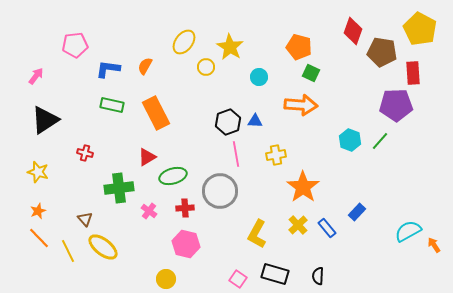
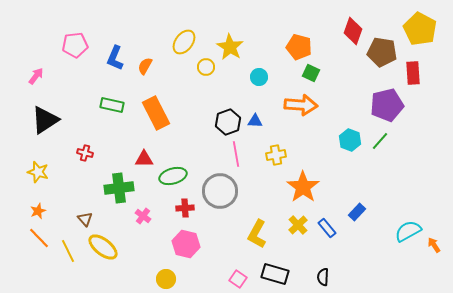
blue L-shape at (108, 69): moved 7 px right, 11 px up; rotated 75 degrees counterclockwise
purple pentagon at (396, 105): moved 9 px left; rotated 12 degrees counterclockwise
red triangle at (147, 157): moved 3 px left, 2 px down; rotated 30 degrees clockwise
pink cross at (149, 211): moved 6 px left, 5 px down
black semicircle at (318, 276): moved 5 px right, 1 px down
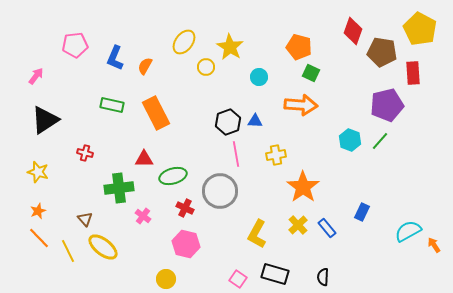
red cross at (185, 208): rotated 30 degrees clockwise
blue rectangle at (357, 212): moved 5 px right; rotated 18 degrees counterclockwise
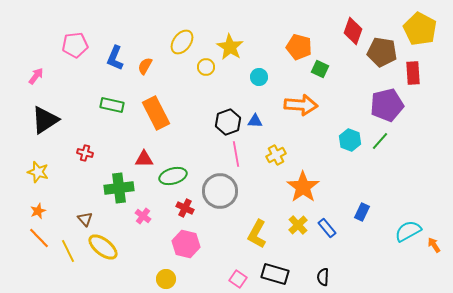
yellow ellipse at (184, 42): moved 2 px left
green square at (311, 73): moved 9 px right, 4 px up
yellow cross at (276, 155): rotated 18 degrees counterclockwise
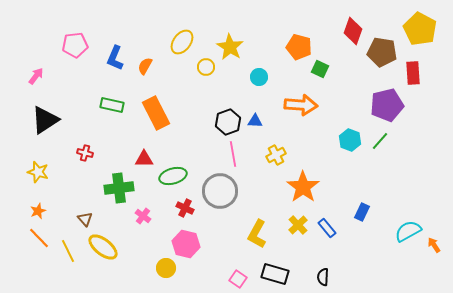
pink line at (236, 154): moved 3 px left
yellow circle at (166, 279): moved 11 px up
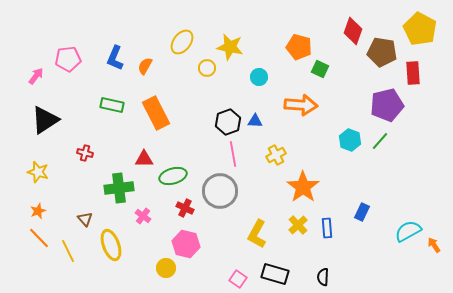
pink pentagon at (75, 45): moved 7 px left, 14 px down
yellow star at (230, 47): rotated 20 degrees counterclockwise
yellow circle at (206, 67): moved 1 px right, 1 px down
blue rectangle at (327, 228): rotated 36 degrees clockwise
yellow ellipse at (103, 247): moved 8 px right, 2 px up; rotated 32 degrees clockwise
